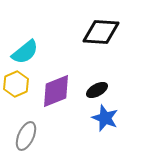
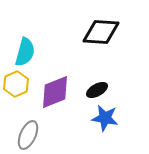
cyan semicircle: rotated 36 degrees counterclockwise
purple diamond: moved 1 px left, 1 px down
blue star: rotated 12 degrees counterclockwise
gray ellipse: moved 2 px right, 1 px up
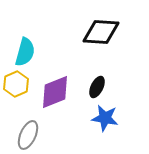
black ellipse: moved 3 px up; rotated 35 degrees counterclockwise
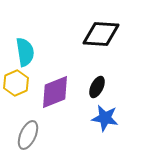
black diamond: moved 2 px down
cyan semicircle: rotated 24 degrees counterclockwise
yellow hexagon: moved 1 px up
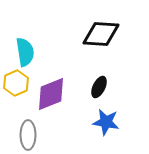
black ellipse: moved 2 px right
purple diamond: moved 4 px left, 2 px down
blue star: moved 1 px right, 4 px down
gray ellipse: rotated 24 degrees counterclockwise
